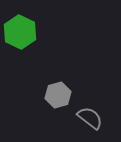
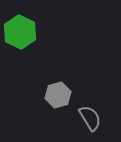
gray semicircle: rotated 20 degrees clockwise
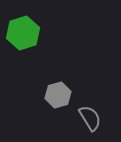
green hexagon: moved 3 px right, 1 px down; rotated 16 degrees clockwise
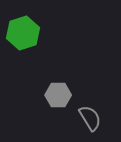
gray hexagon: rotated 15 degrees clockwise
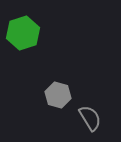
gray hexagon: rotated 15 degrees clockwise
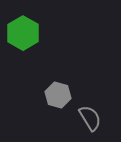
green hexagon: rotated 12 degrees counterclockwise
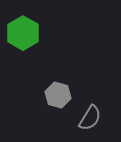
gray semicircle: rotated 64 degrees clockwise
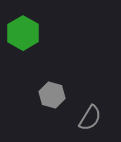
gray hexagon: moved 6 px left
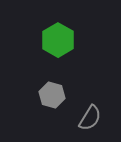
green hexagon: moved 35 px right, 7 px down
